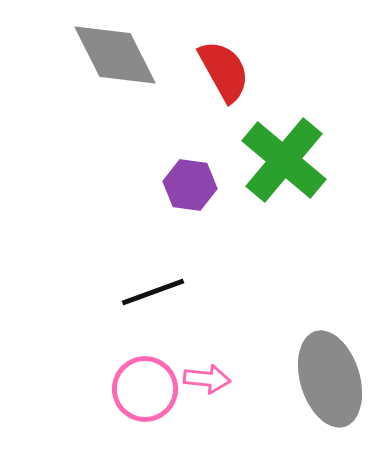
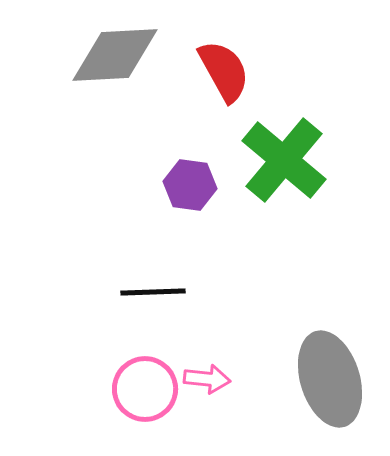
gray diamond: rotated 66 degrees counterclockwise
black line: rotated 18 degrees clockwise
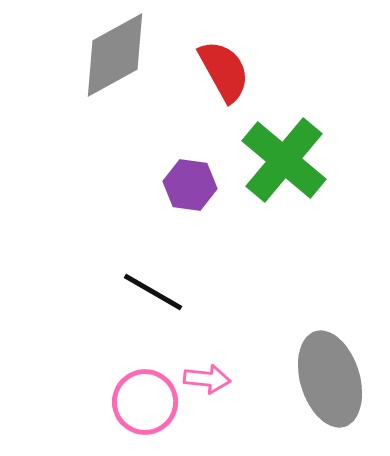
gray diamond: rotated 26 degrees counterclockwise
black line: rotated 32 degrees clockwise
pink circle: moved 13 px down
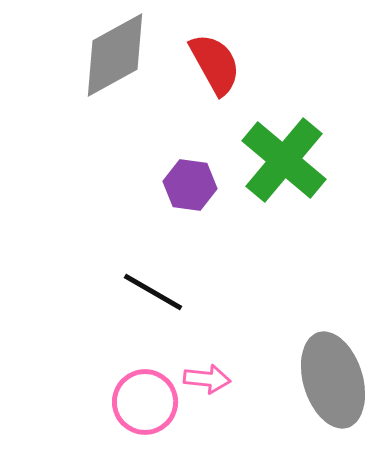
red semicircle: moved 9 px left, 7 px up
gray ellipse: moved 3 px right, 1 px down
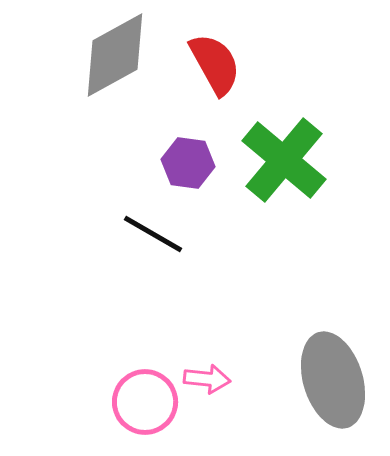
purple hexagon: moved 2 px left, 22 px up
black line: moved 58 px up
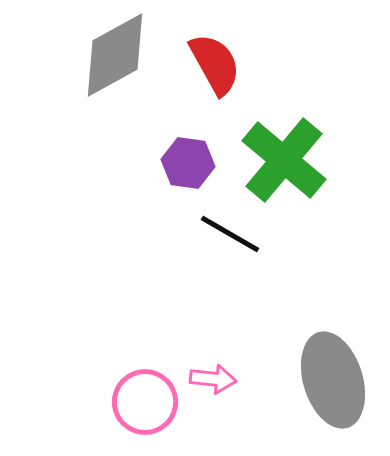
black line: moved 77 px right
pink arrow: moved 6 px right
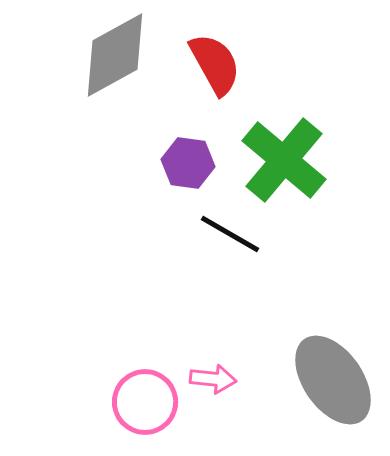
gray ellipse: rotated 18 degrees counterclockwise
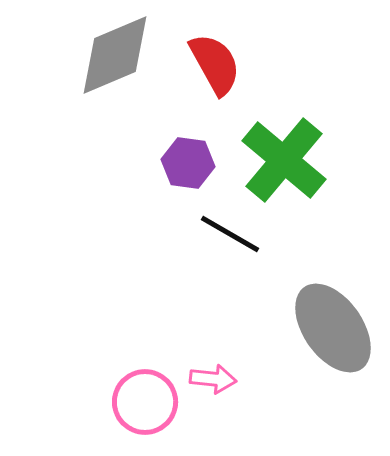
gray diamond: rotated 6 degrees clockwise
gray ellipse: moved 52 px up
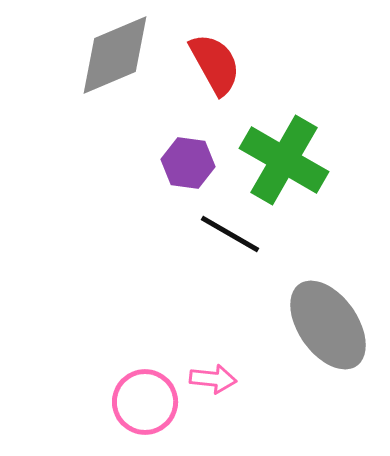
green cross: rotated 10 degrees counterclockwise
gray ellipse: moved 5 px left, 3 px up
